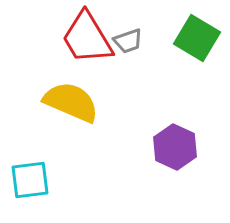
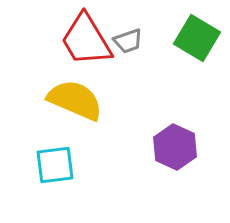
red trapezoid: moved 1 px left, 2 px down
yellow semicircle: moved 4 px right, 2 px up
cyan square: moved 25 px right, 15 px up
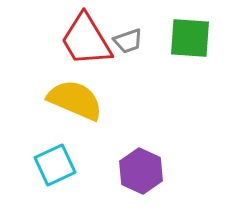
green square: moved 7 px left; rotated 27 degrees counterclockwise
purple hexagon: moved 34 px left, 24 px down
cyan square: rotated 18 degrees counterclockwise
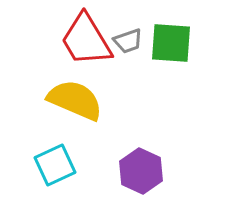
green square: moved 19 px left, 5 px down
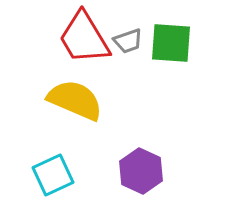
red trapezoid: moved 2 px left, 2 px up
cyan square: moved 2 px left, 10 px down
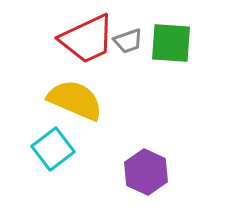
red trapezoid: moved 3 px right, 1 px down; rotated 84 degrees counterclockwise
purple hexagon: moved 5 px right, 1 px down
cyan square: moved 26 px up; rotated 12 degrees counterclockwise
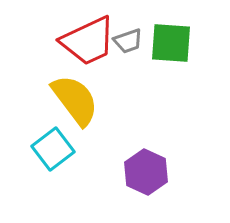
red trapezoid: moved 1 px right, 2 px down
yellow semicircle: rotated 30 degrees clockwise
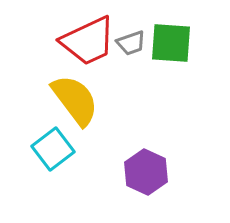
gray trapezoid: moved 3 px right, 2 px down
